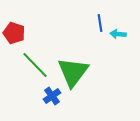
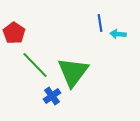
red pentagon: rotated 15 degrees clockwise
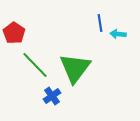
green triangle: moved 2 px right, 4 px up
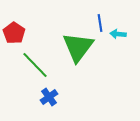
green triangle: moved 3 px right, 21 px up
blue cross: moved 3 px left, 1 px down
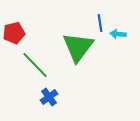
red pentagon: rotated 25 degrees clockwise
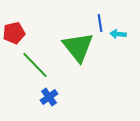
green triangle: rotated 16 degrees counterclockwise
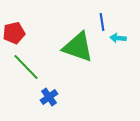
blue line: moved 2 px right, 1 px up
cyan arrow: moved 4 px down
green triangle: rotated 32 degrees counterclockwise
green line: moved 9 px left, 2 px down
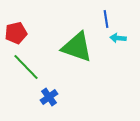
blue line: moved 4 px right, 3 px up
red pentagon: moved 2 px right
green triangle: moved 1 px left
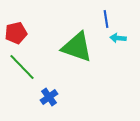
green line: moved 4 px left
